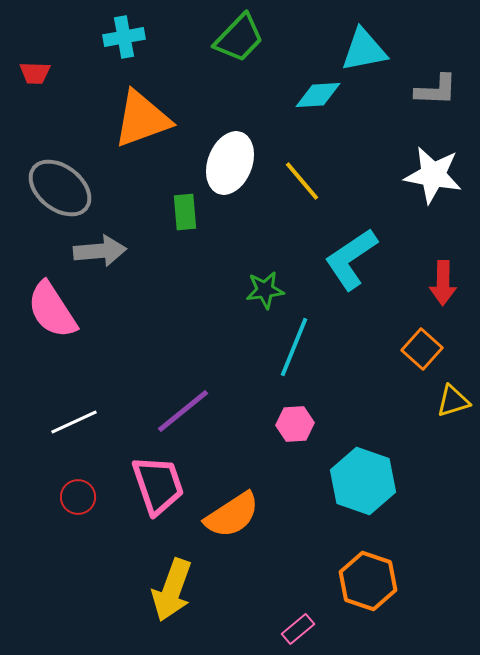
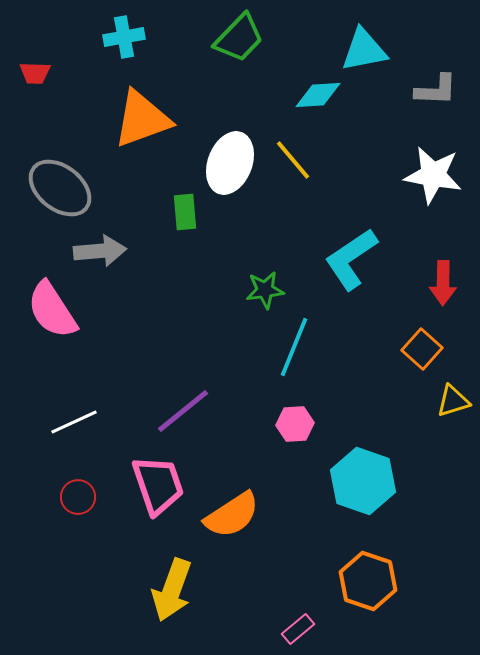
yellow line: moved 9 px left, 21 px up
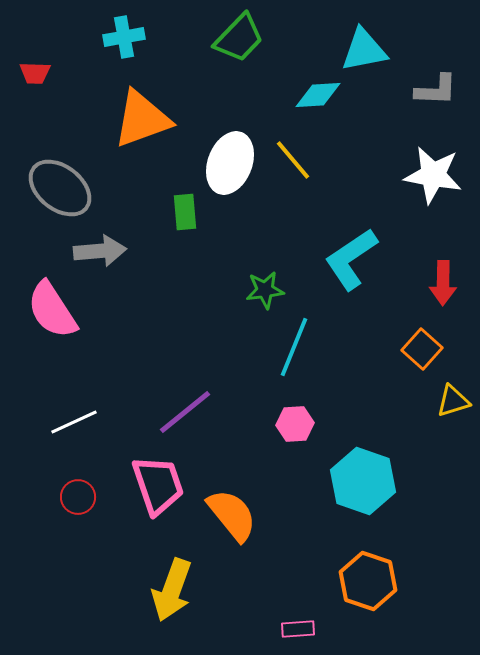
purple line: moved 2 px right, 1 px down
orange semicircle: rotated 96 degrees counterclockwise
pink rectangle: rotated 36 degrees clockwise
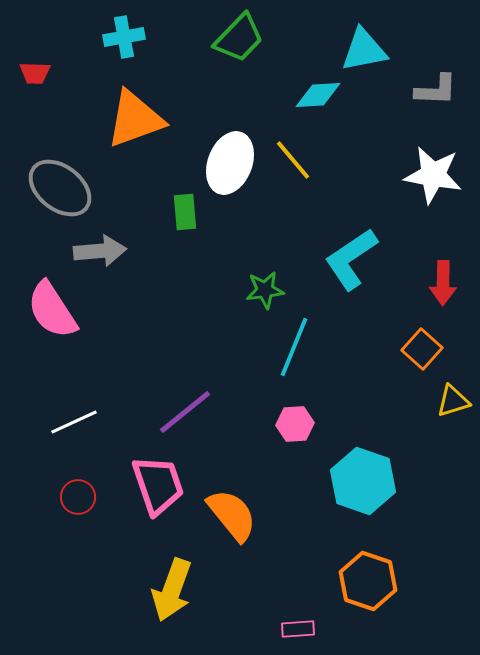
orange triangle: moved 7 px left
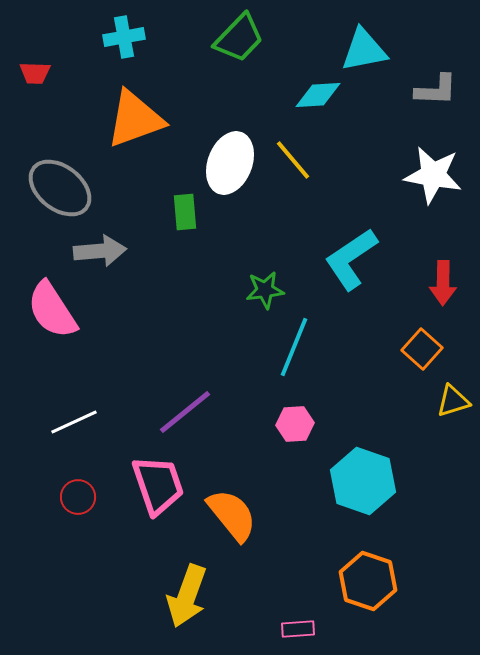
yellow arrow: moved 15 px right, 6 px down
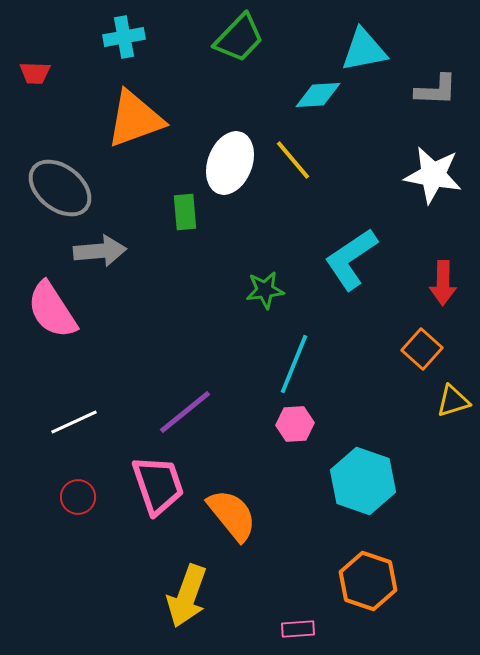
cyan line: moved 17 px down
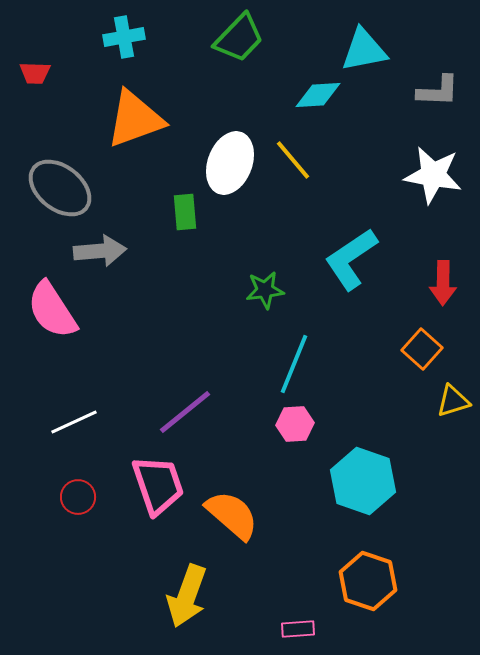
gray L-shape: moved 2 px right, 1 px down
orange semicircle: rotated 10 degrees counterclockwise
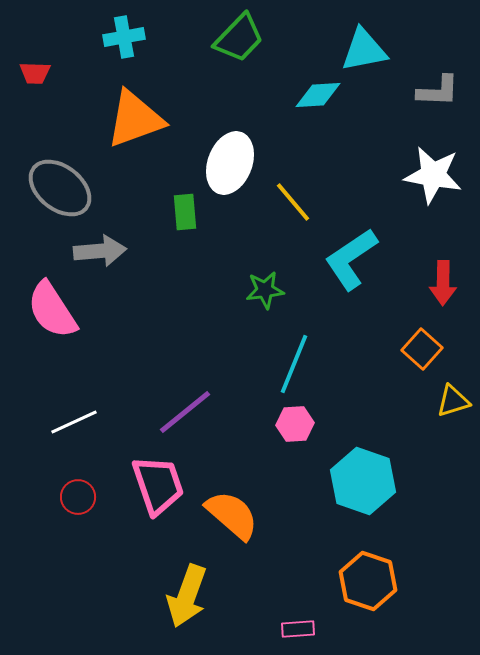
yellow line: moved 42 px down
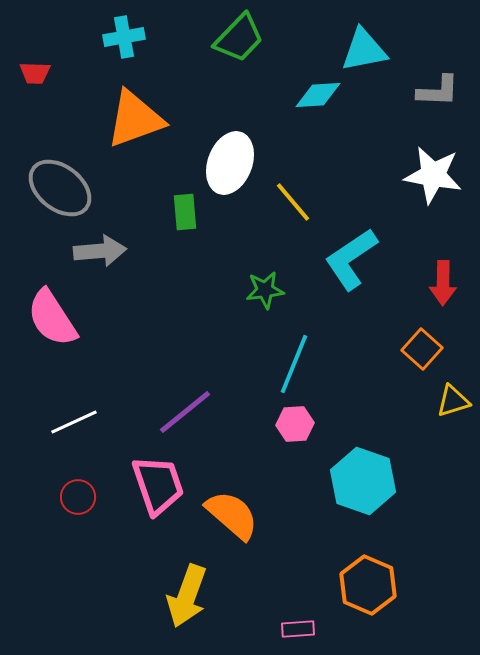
pink semicircle: moved 8 px down
orange hexagon: moved 4 px down; rotated 4 degrees clockwise
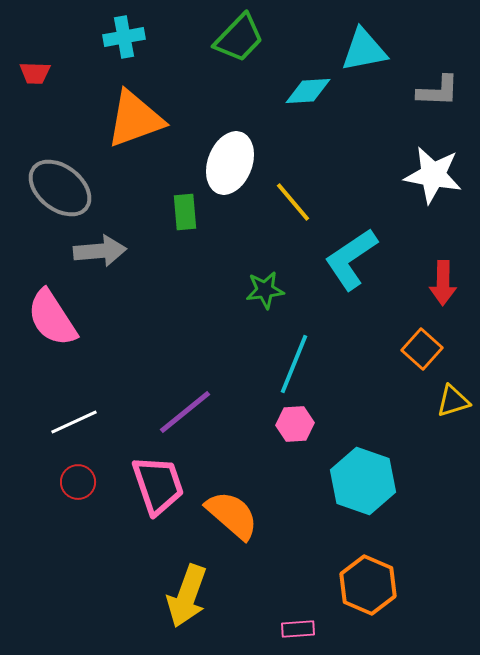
cyan diamond: moved 10 px left, 4 px up
red circle: moved 15 px up
